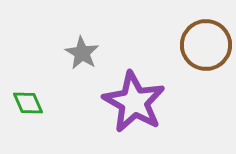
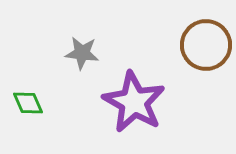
gray star: rotated 24 degrees counterclockwise
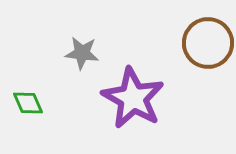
brown circle: moved 2 px right, 2 px up
purple star: moved 1 px left, 4 px up
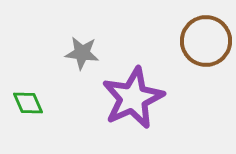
brown circle: moved 2 px left, 2 px up
purple star: rotated 18 degrees clockwise
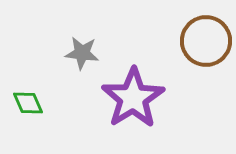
purple star: rotated 8 degrees counterclockwise
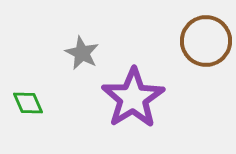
gray star: rotated 20 degrees clockwise
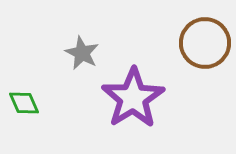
brown circle: moved 1 px left, 2 px down
green diamond: moved 4 px left
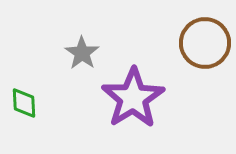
gray star: rotated 8 degrees clockwise
green diamond: rotated 20 degrees clockwise
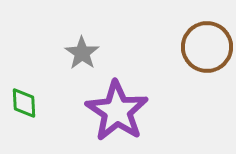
brown circle: moved 2 px right, 4 px down
purple star: moved 16 px left, 13 px down; rotated 6 degrees counterclockwise
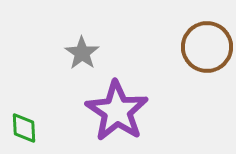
green diamond: moved 25 px down
